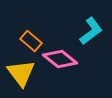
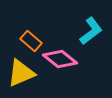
yellow triangle: rotated 44 degrees clockwise
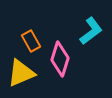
orange rectangle: rotated 20 degrees clockwise
pink diamond: rotated 68 degrees clockwise
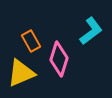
pink diamond: moved 1 px left
